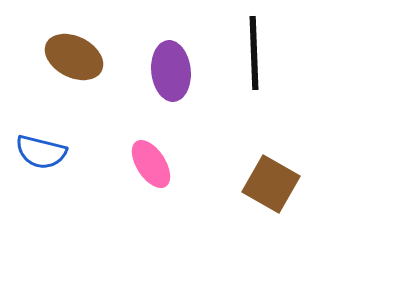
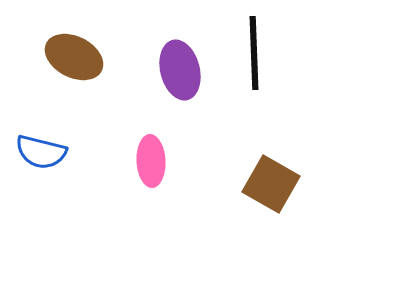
purple ellipse: moved 9 px right, 1 px up; rotated 8 degrees counterclockwise
pink ellipse: moved 3 px up; rotated 30 degrees clockwise
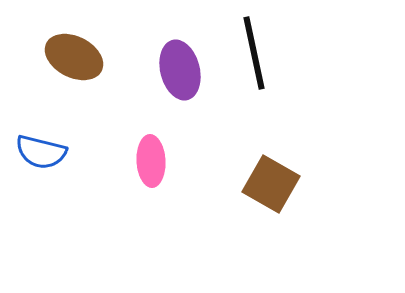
black line: rotated 10 degrees counterclockwise
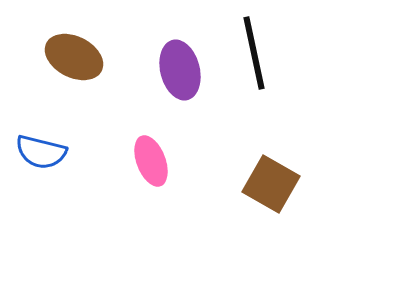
pink ellipse: rotated 18 degrees counterclockwise
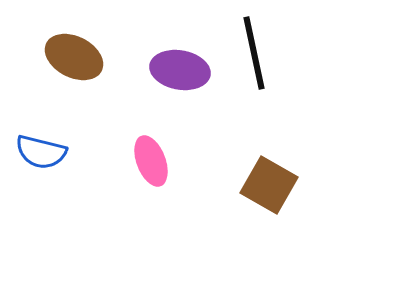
purple ellipse: rotated 66 degrees counterclockwise
brown square: moved 2 px left, 1 px down
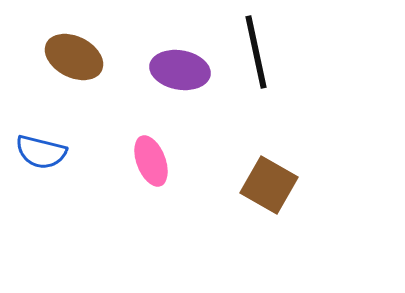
black line: moved 2 px right, 1 px up
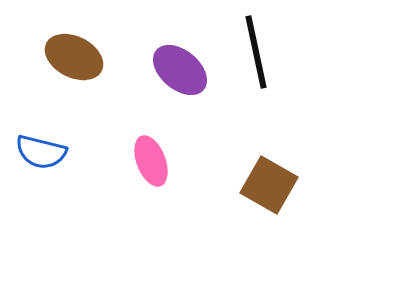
purple ellipse: rotated 30 degrees clockwise
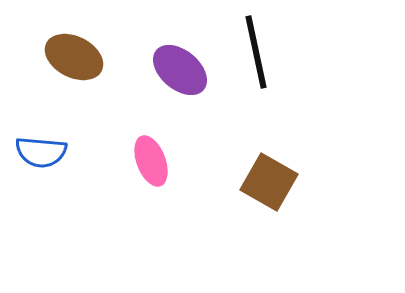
blue semicircle: rotated 9 degrees counterclockwise
brown square: moved 3 px up
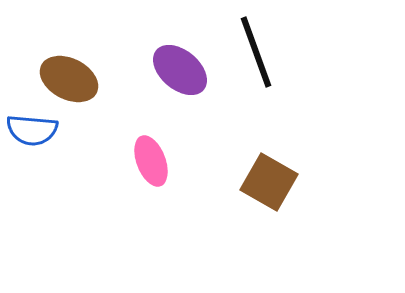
black line: rotated 8 degrees counterclockwise
brown ellipse: moved 5 px left, 22 px down
blue semicircle: moved 9 px left, 22 px up
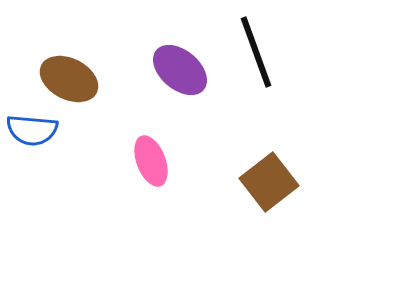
brown square: rotated 22 degrees clockwise
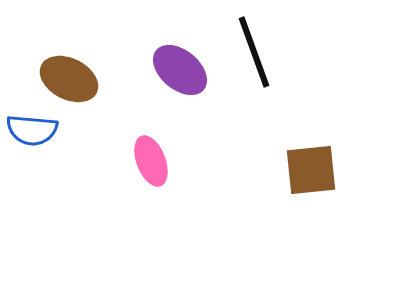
black line: moved 2 px left
brown square: moved 42 px right, 12 px up; rotated 32 degrees clockwise
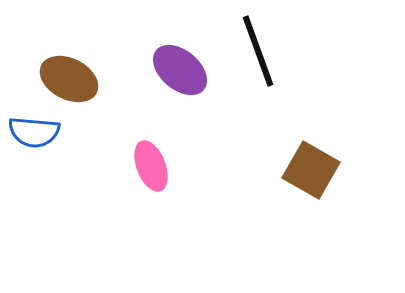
black line: moved 4 px right, 1 px up
blue semicircle: moved 2 px right, 2 px down
pink ellipse: moved 5 px down
brown square: rotated 36 degrees clockwise
